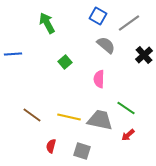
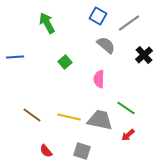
blue line: moved 2 px right, 3 px down
red semicircle: moved 5 px left, 5 px down; rotated 56 degrees counterclockwise
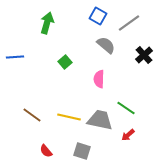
green arrow: rotated 45 degrees clockwise
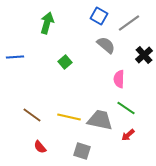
blue square: moved 1 px right
pink semicircle: moved 20 px right
red semicircle: moved 6 px left, 4 px up
